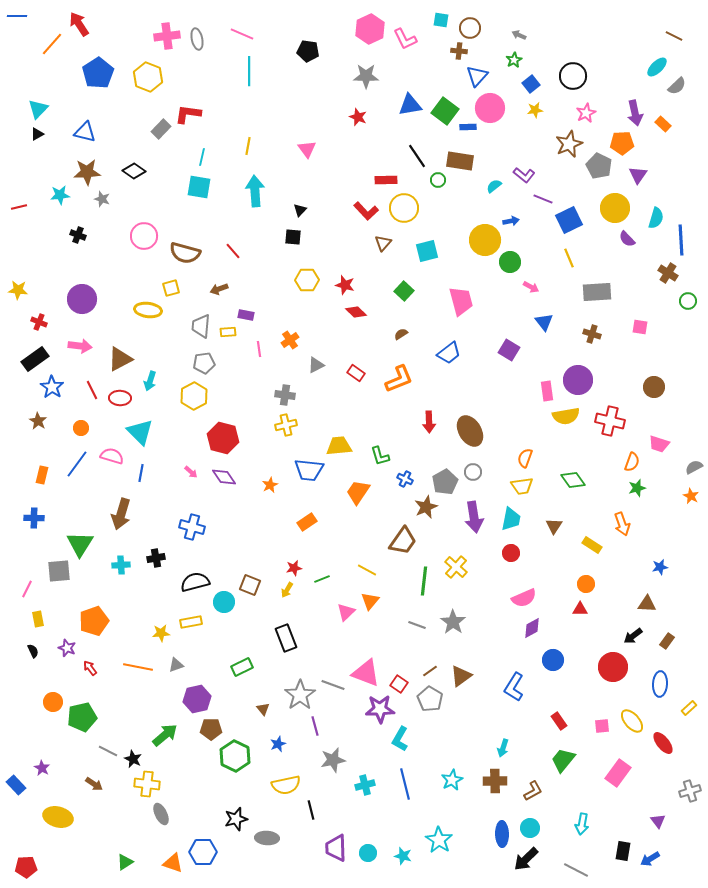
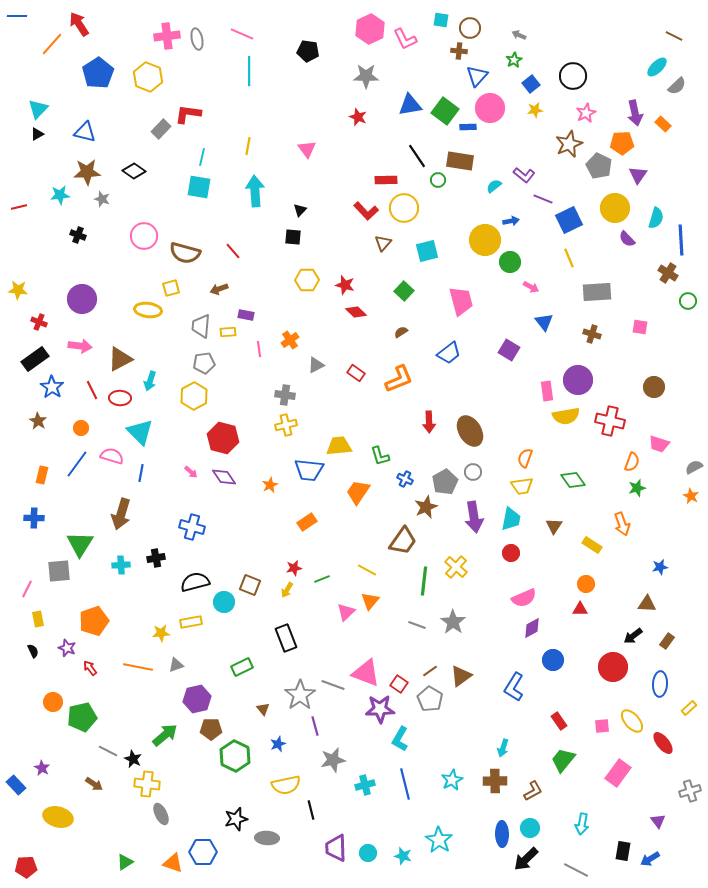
brown semicircle at (401, 334): moved 2 px up
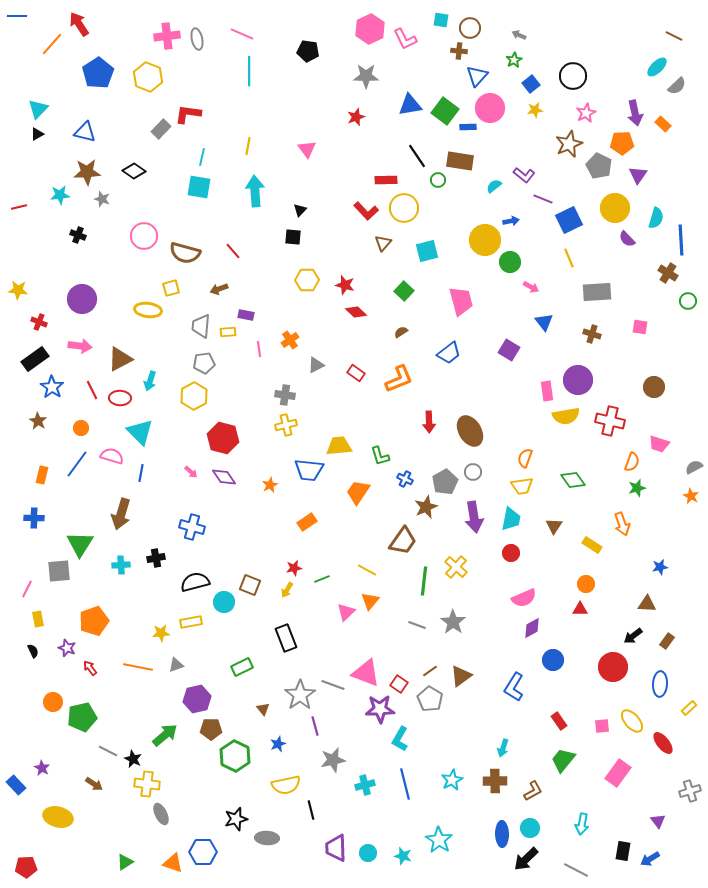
red star at (358, 117): moved 2 px left; rotated 30 degrees clockwise
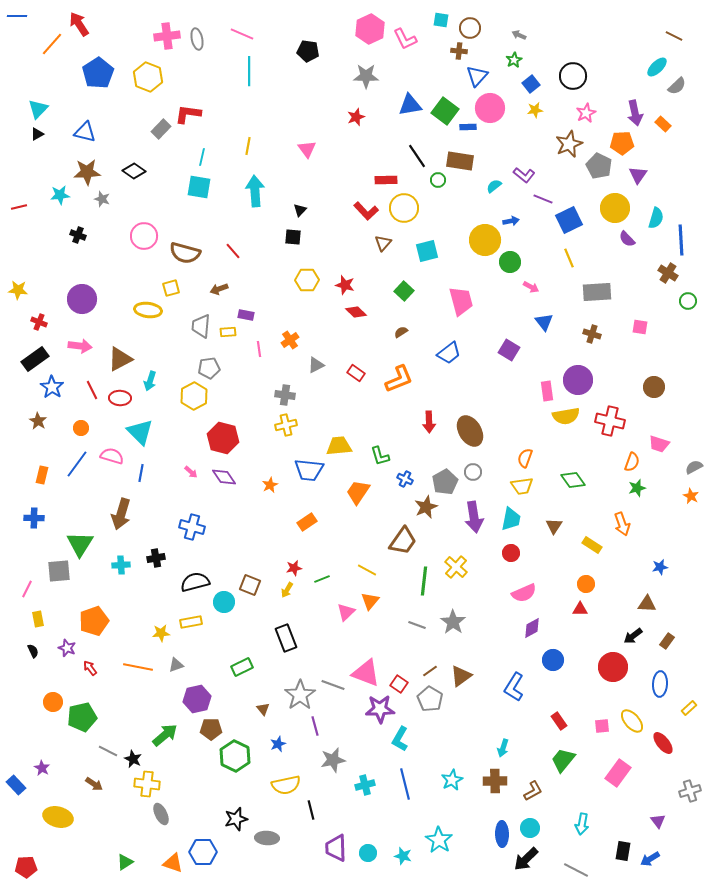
gray pentagon at (204, 363): moved 5 px right, 5 px down
pink semicircle at (524, 598): moved 5 px up
